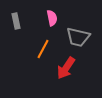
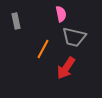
pink semicircle: moved 9 px right, 4 px up
gray trapezoid: moved 4 px left
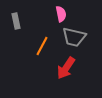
orange line: moved 1 px left, 3 px up
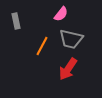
pink semicircle: rotated 49 degrees clockwise
gray trapezoid: moved 3 px left, 2 px down
red arrow: moved 2 px right, 1 px down
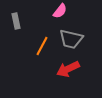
pink semicircle: moved 1 px left, 3 px up
red arrow: rotated 30 degrees clockwise
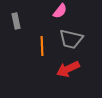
orange line: rotated 30 degrees counterclockwise
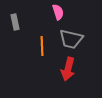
pink semicircle: moved 2 px left, 1 px down; rotated 56 degrees counterclockwise
gray rectangle: moved 1 px left, 1 px down
red arrow: rotated 50 degrees counterclockwise
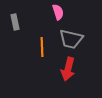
orange line: moved 1 px down
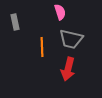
pink semicircle: moved 2 px right
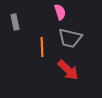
gray trapezoid: moved 1 px left, 1 px up
red arrow: moved 1 px down; rotated 60 degrees counterclockwise
